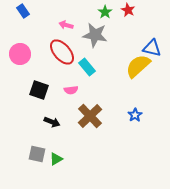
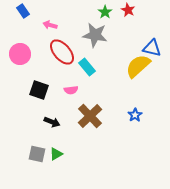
pink arrow: moved 16 px left
green triangle: moved 5 px up
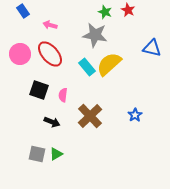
green star: rotated 16 degrees counterclockwise
red ellipse: moved 12 px left, 2 px down
yellow semicircle: moved 29 px left, 2 px up
pink semicircle: moved 8 px left, 5 px down; rotated 104 degrees clockwise
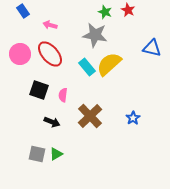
blue star: moved 2 px left, 3 px down
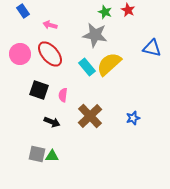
blue star: rotated 16 degrees clockwise
green triangle: moved 4 px left, 2 px down; rotated 32 degrees clockwise
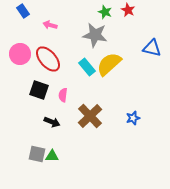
red ellipse: moved 2 px left, 5 px down
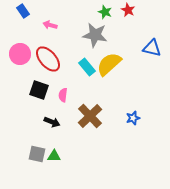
green triangle: moved 2 px right
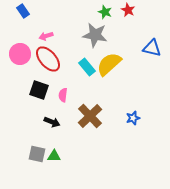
pink arrow: moved 4 px left, 11 px down; rotated 32 degrees counterclockwise
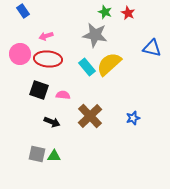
red star: moved 3 px down
red ellipse: rotated 44 degrees counterclockwise
pink semicircle: rotated 88 degrees clockwise
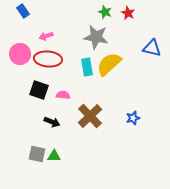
gray star: moved 1 px right, 2 px down
cyan rectangle: rotated 30 degrees clockwise
